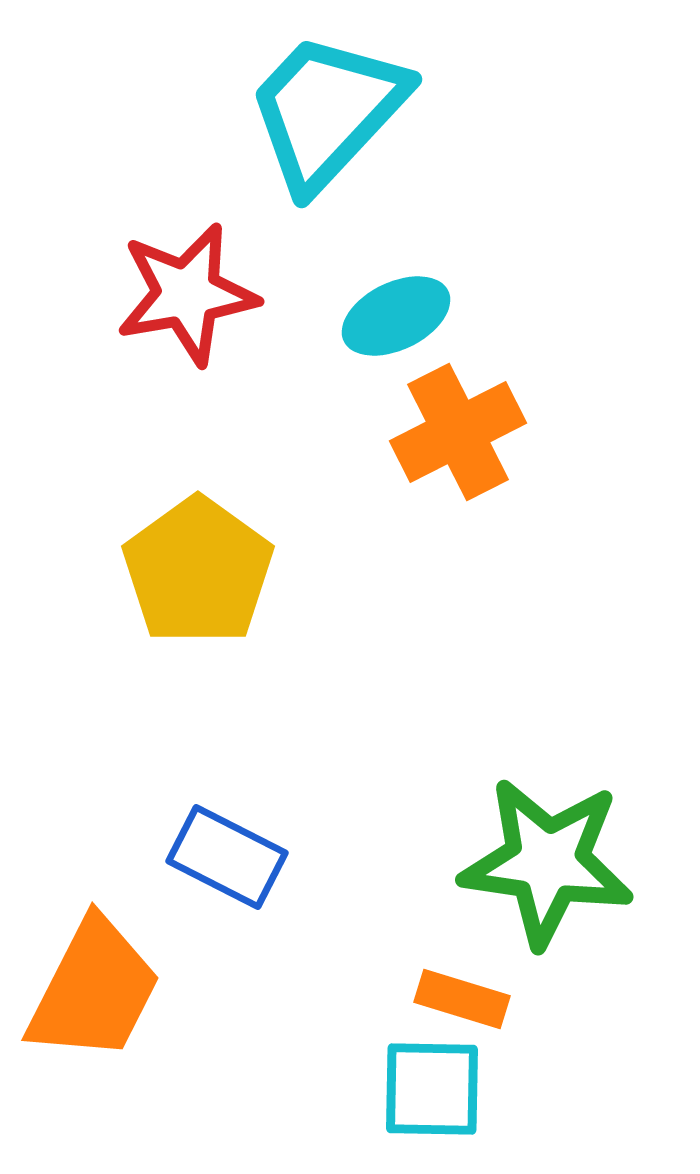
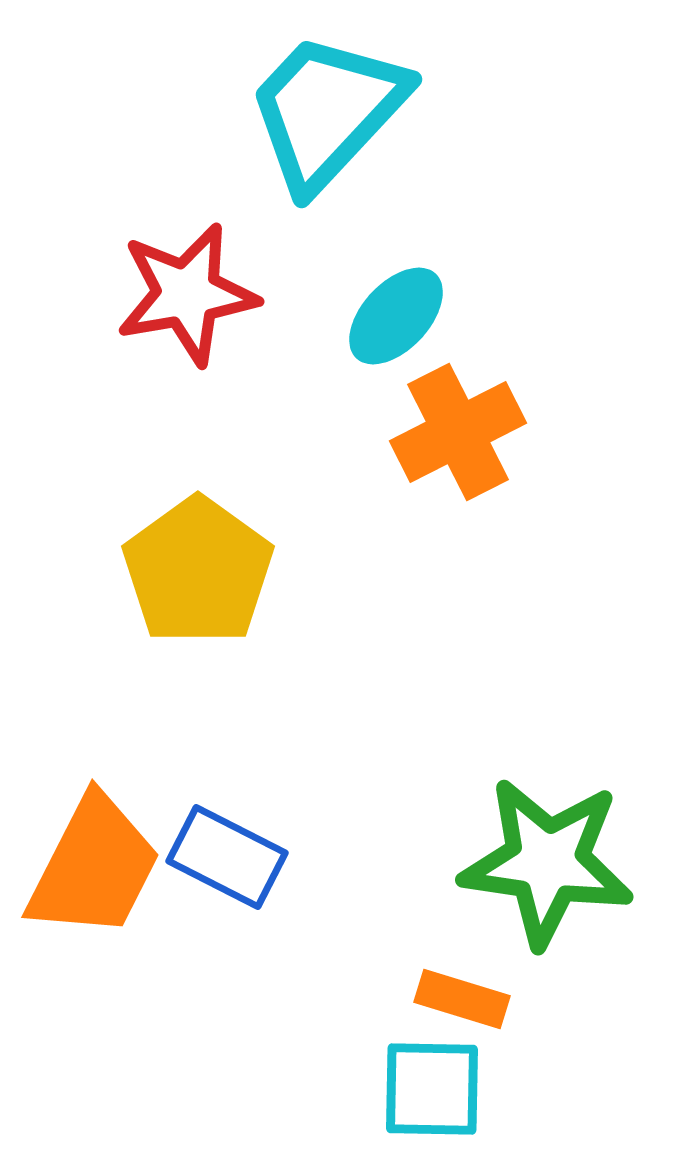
cyan ellipse: rotated 21 degrees counterclockwise
orange trapezoid: moved 123 px up
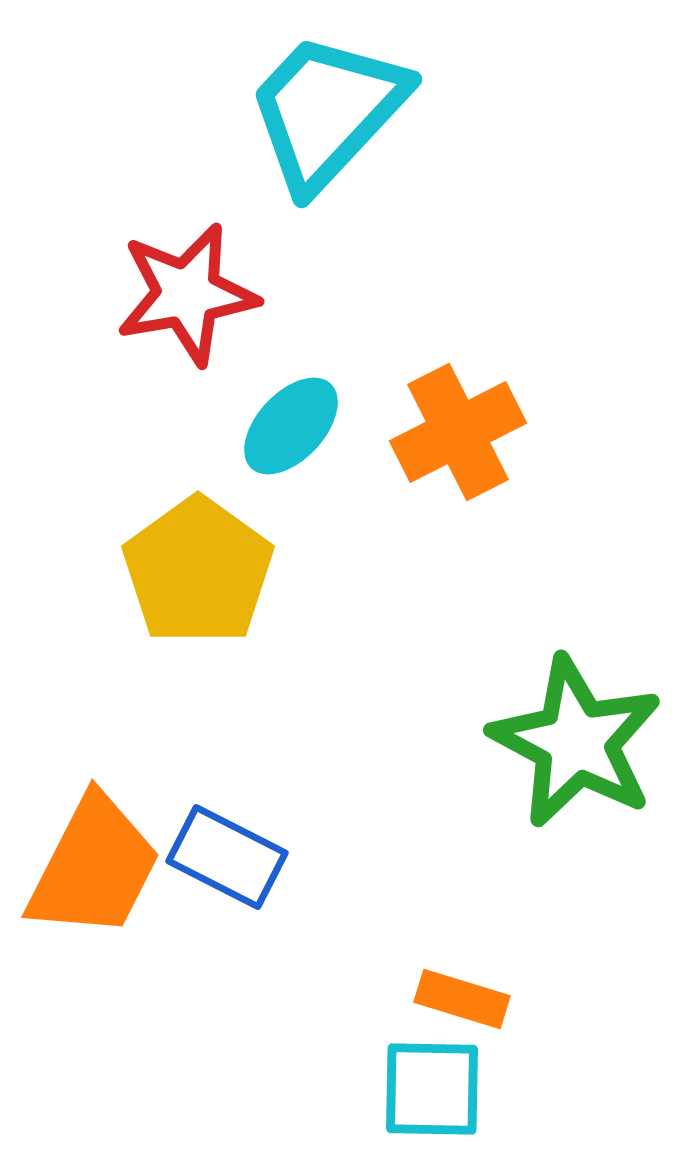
cyan ellipse: moved 105 px left, 110 px down
green star: moved 29 px right, 120 px up; rotated 20 degrees clockwise
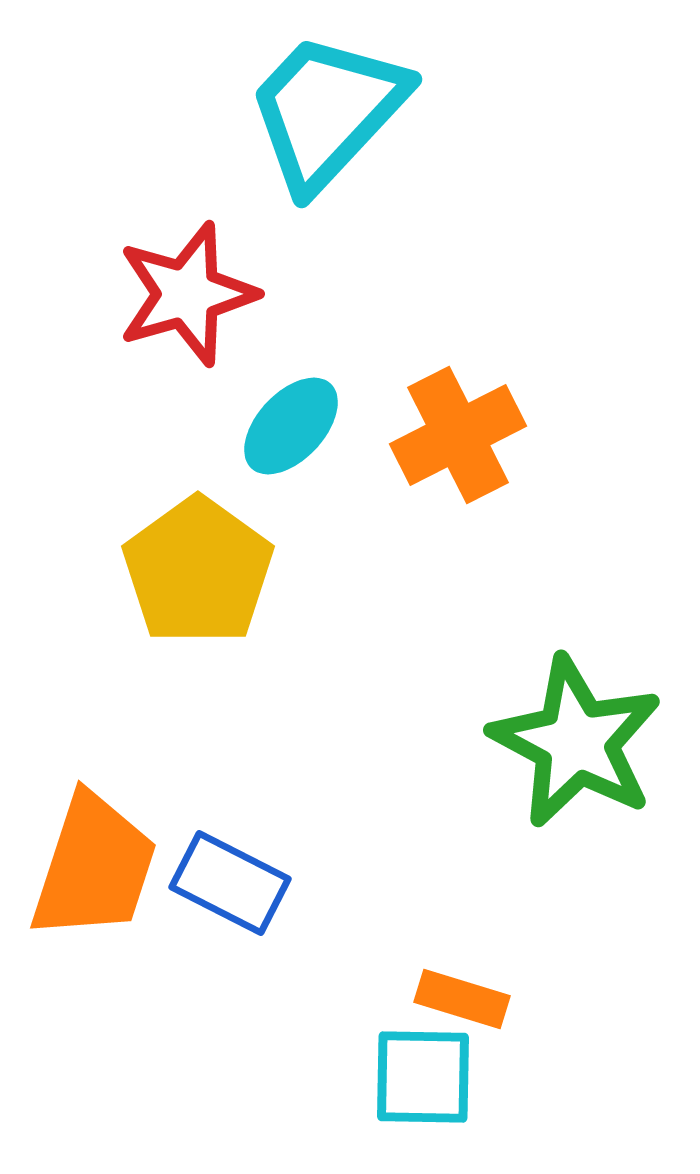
red star: rotated 6 degrees counterclockwise
orange cross: moved 3 px down
blue rectangle: moved 3 px right, 26 px down
orange trapezoid: rotated 9 degrees counterclockwise
cyan square: moved 9 px left, 12 px up
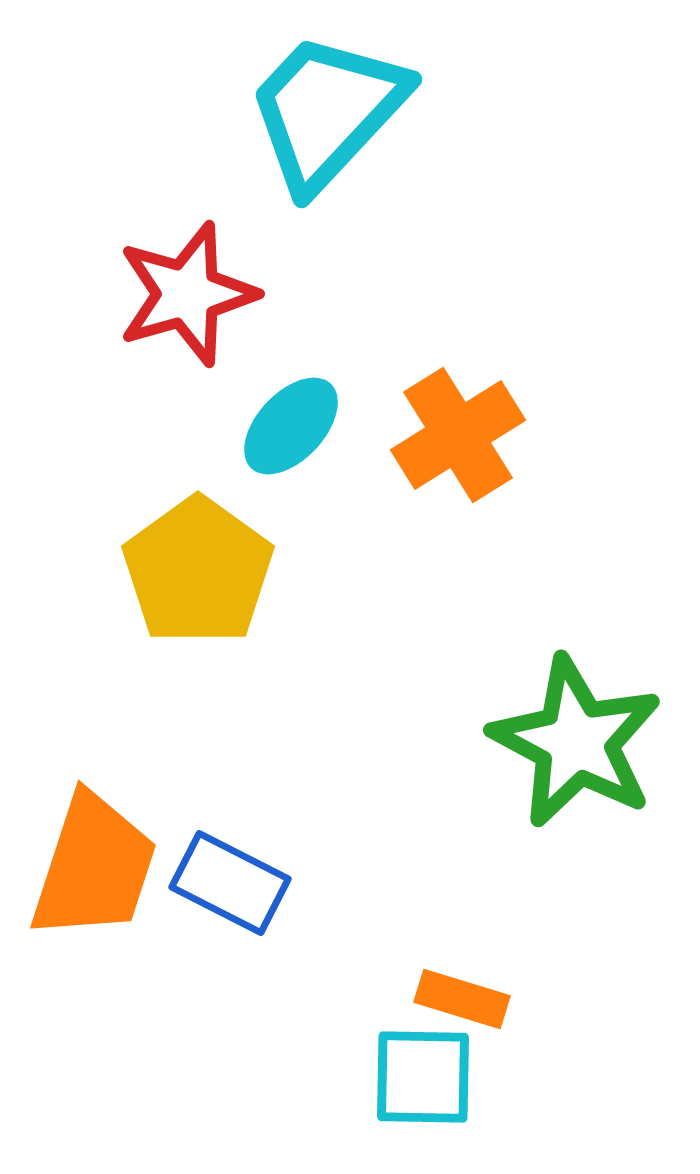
orange cross: rotated 5 degrees counterclockwise
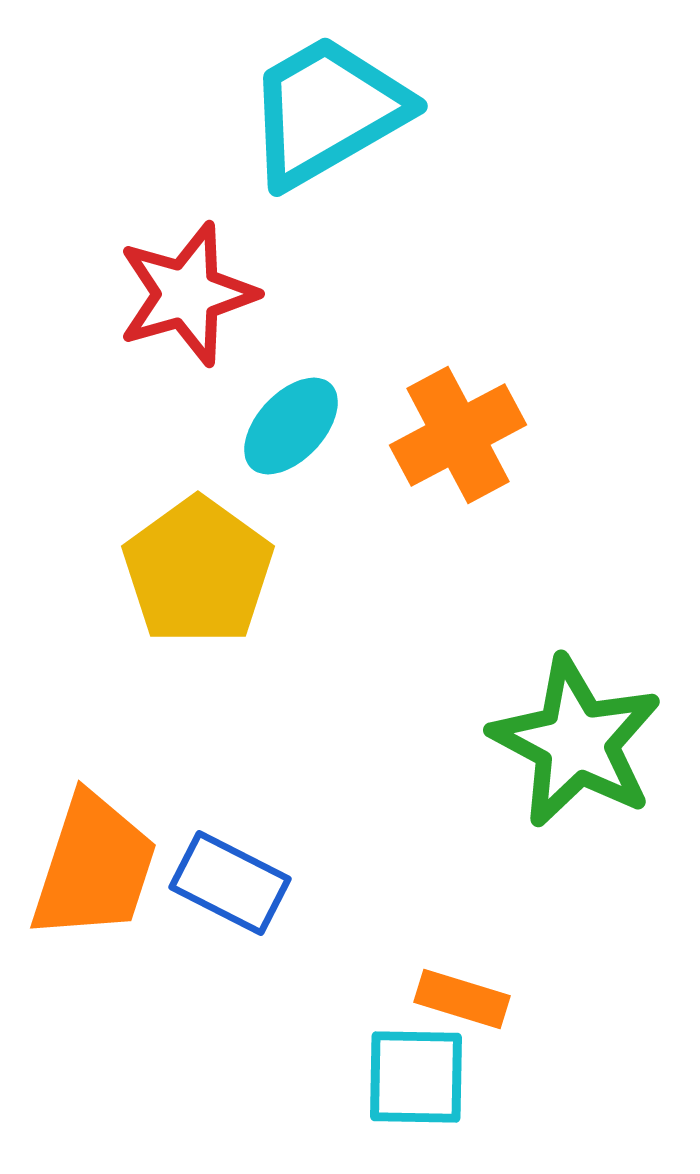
cyan trapezoid: rotated 17 degrees clockwise
orange cross: rotated 4 degrees clockwise
cyan square: moved 7 px left
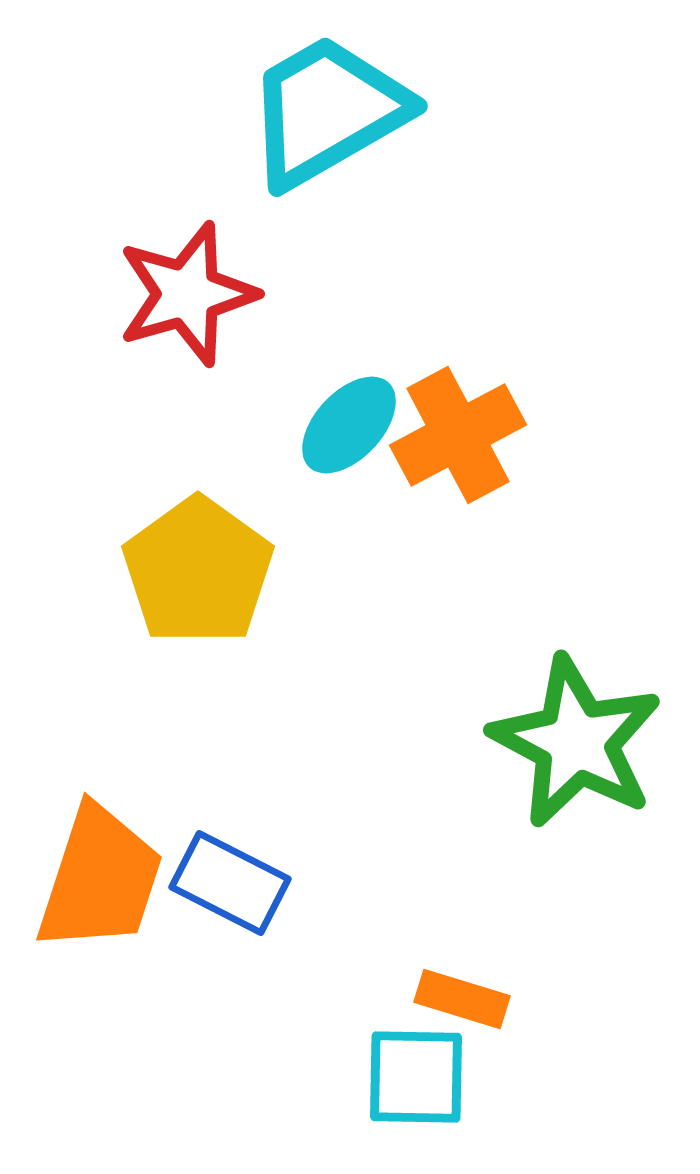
cyan ellipse: moved 58 px right, 1 px up
orange trapezoid: moved 6 px right, 12 px down
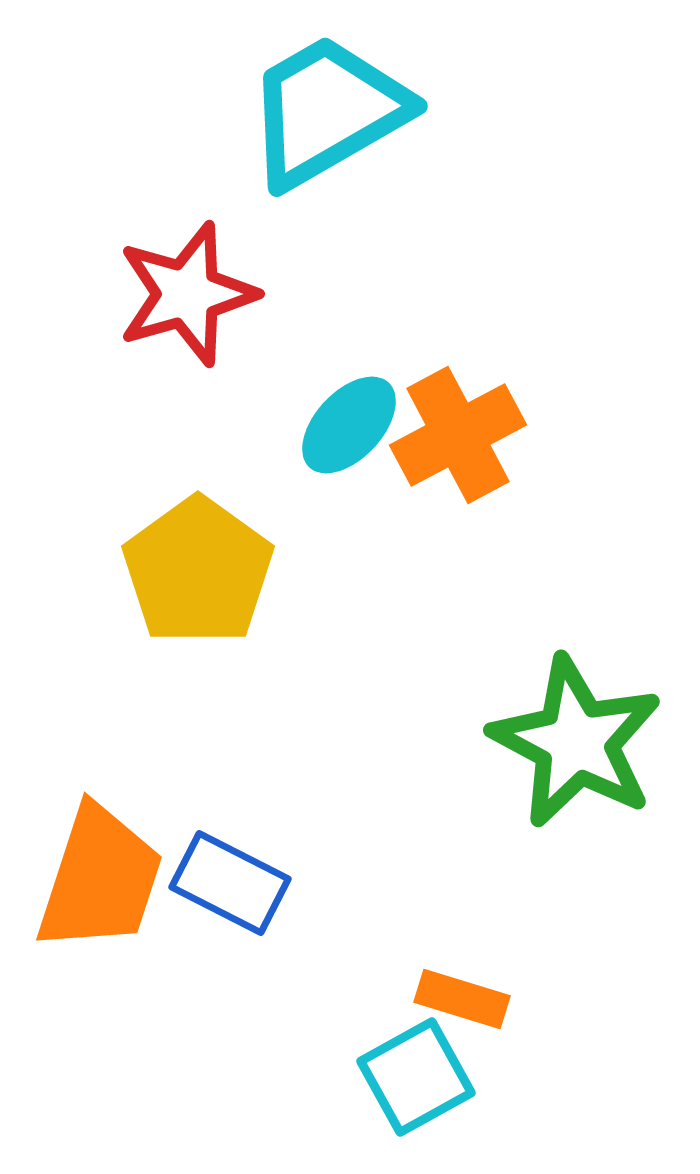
cyan square: rotated 30 degrees counterclockwise
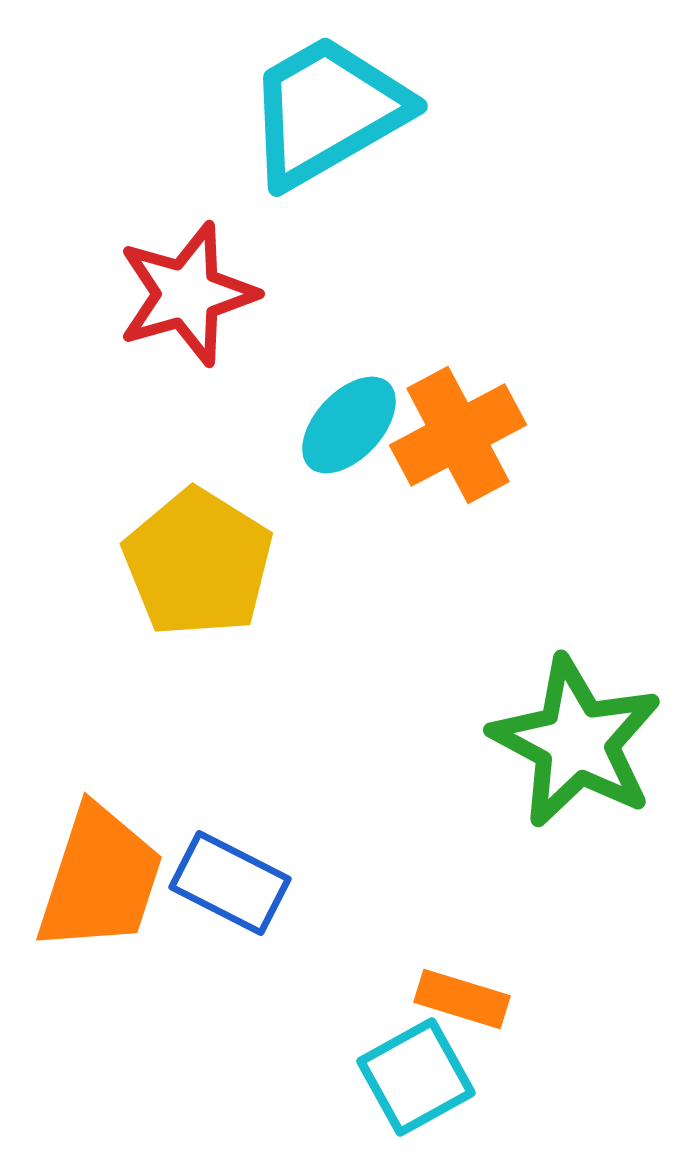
yellow pentagon: moved 8 px up; rotated 4 degrees counterclockwise
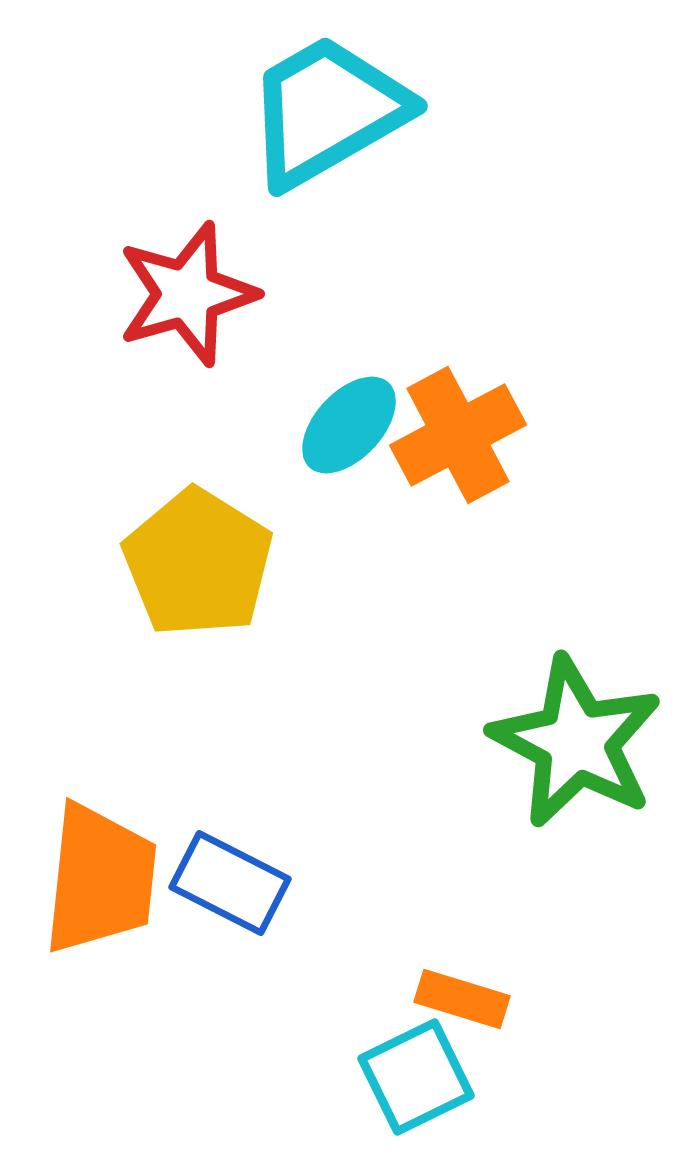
orange trapezoid: rotated 12 degrees counterclockwise
cyan square: rotated 3 degrees clockwise
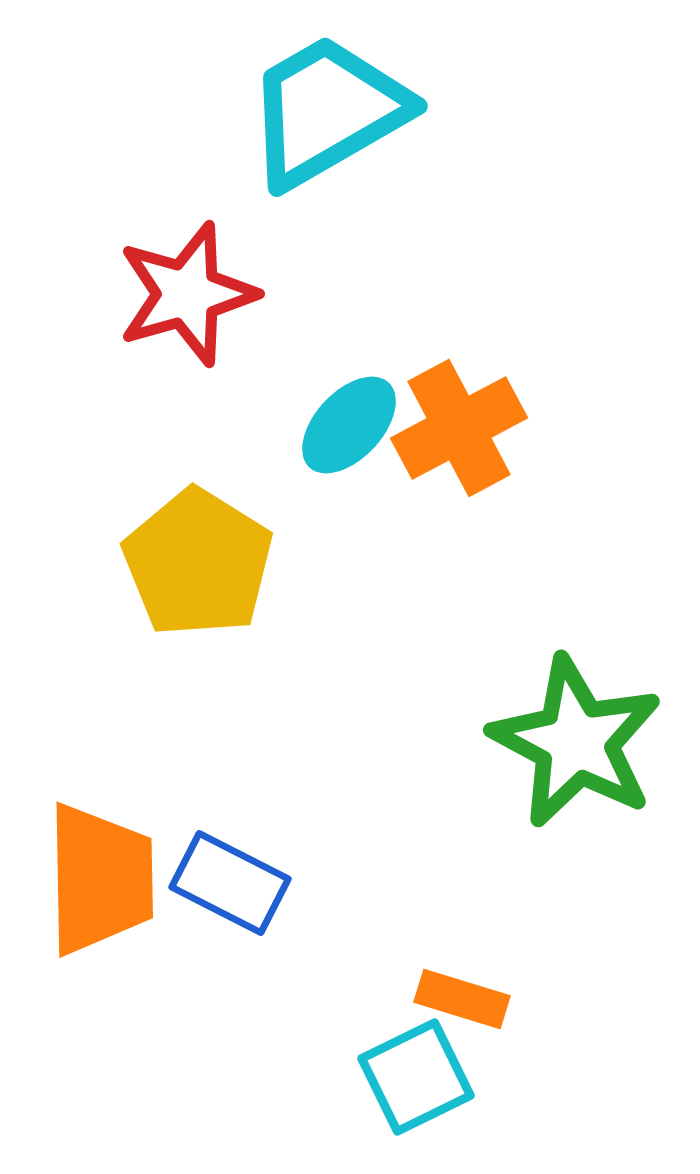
orange cross: moved 1 px right, 7 px up
orange trapezoid: rotated 7 degrees counterclockwise
